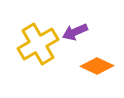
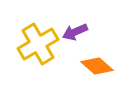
orange diamond: rotated 16 degrees clockwise
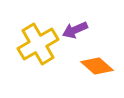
purple arrow: moved 2 px up
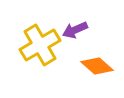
yellow cross: moved 2 px right, 1 px down
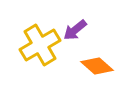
purple arrow: rotated 15 degrees counterclockwise
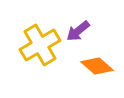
purple arrow: moved 3 px right, 1 px down
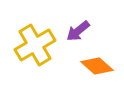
yellow cross: moved 5 px left
